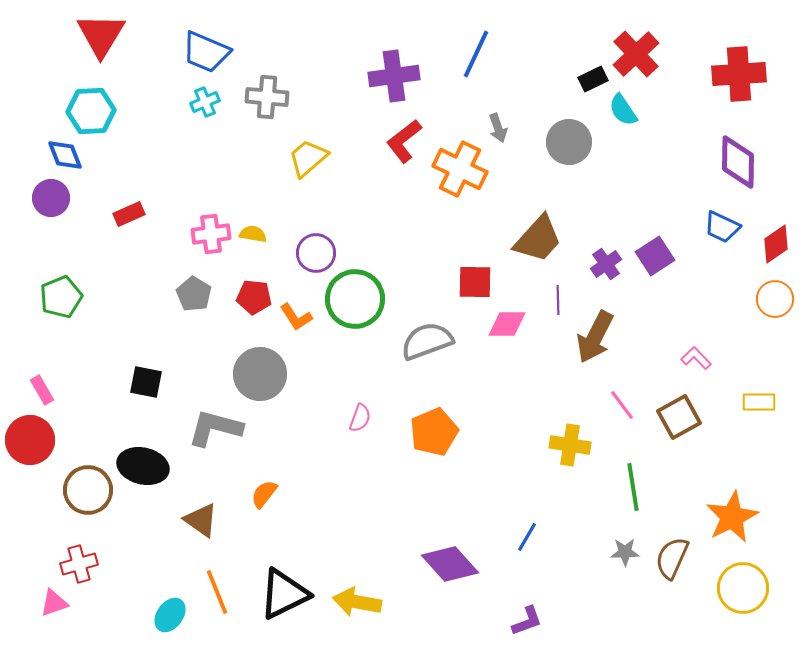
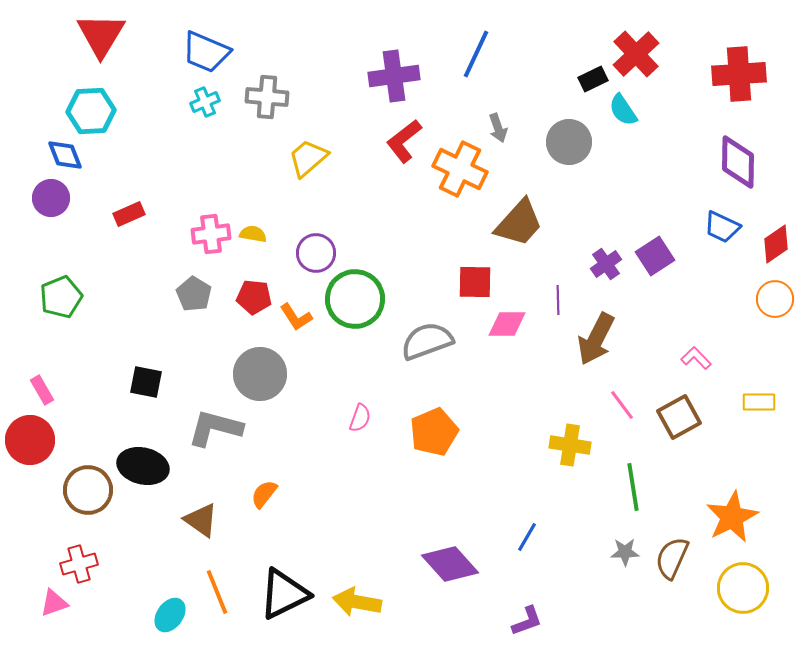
brown trapezoid at (538, 239): moved 19 px left, 16 px up
brown arrow at (595, 337): moved 1 px right, 2 px down
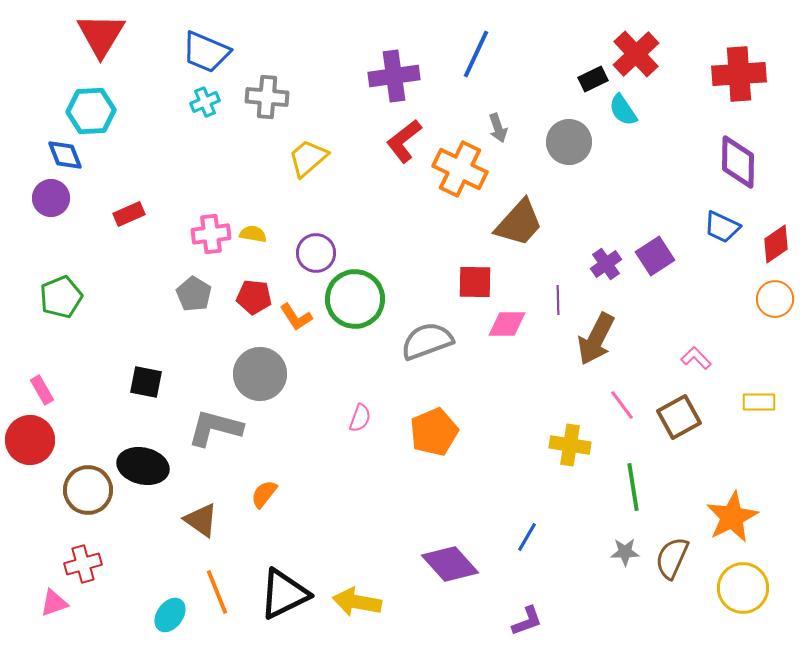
red cross at (79, 564): moved 4 px right
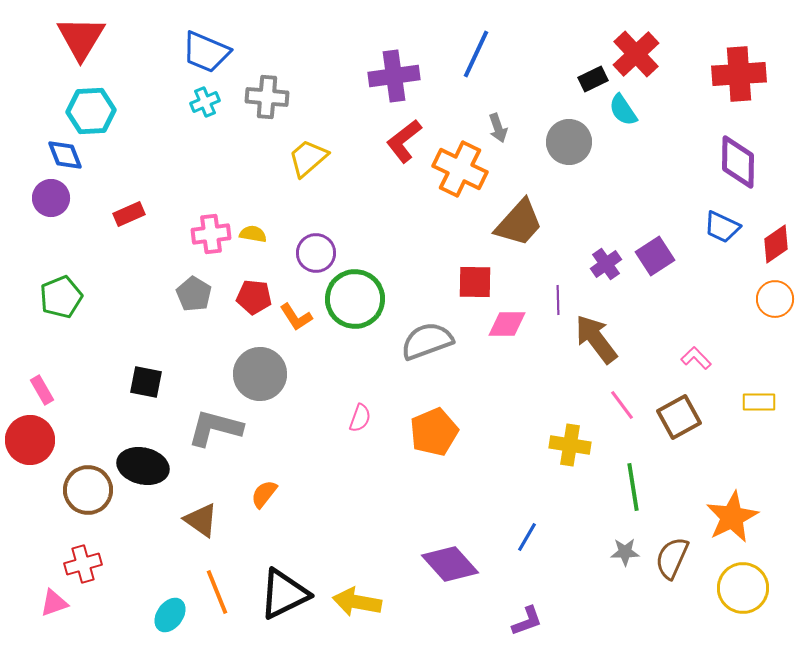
red triangle at (101, 35): moved 20 px left, 3 px down
brown arrow at (596, 339): rotated 116 degrees clockwise
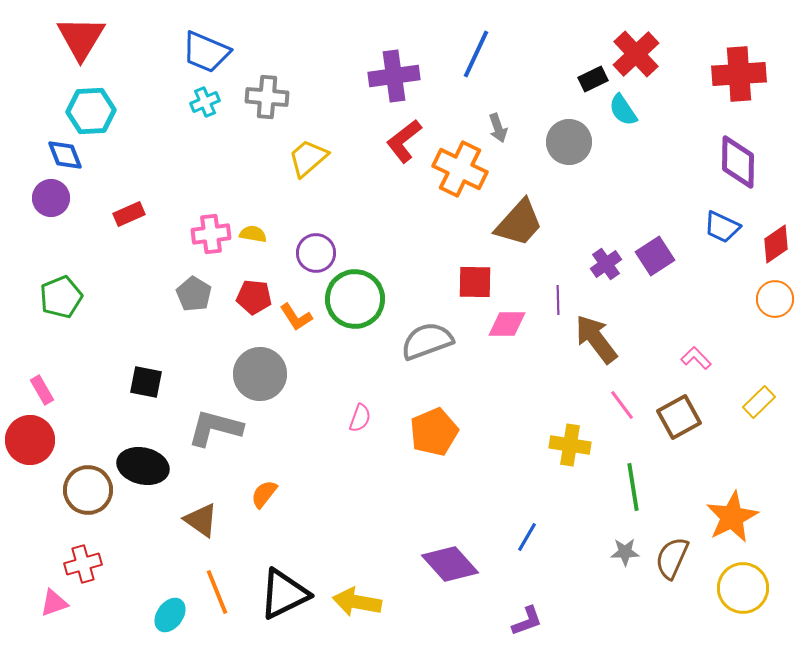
yellow rectangle at (759, 402): rotated 44 degrees counterclockwise
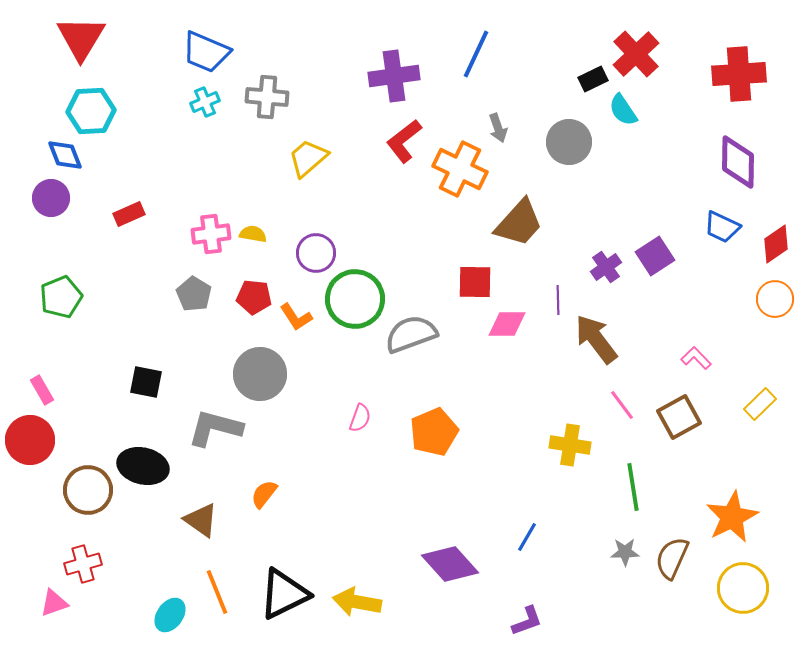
purple cross at (606, 264): moved 3 px down
gray semicircle at (427, 341): moved 16 px left, 7 px up
yellow rectangle at (759, 402): moved 1 px right, 2 px down
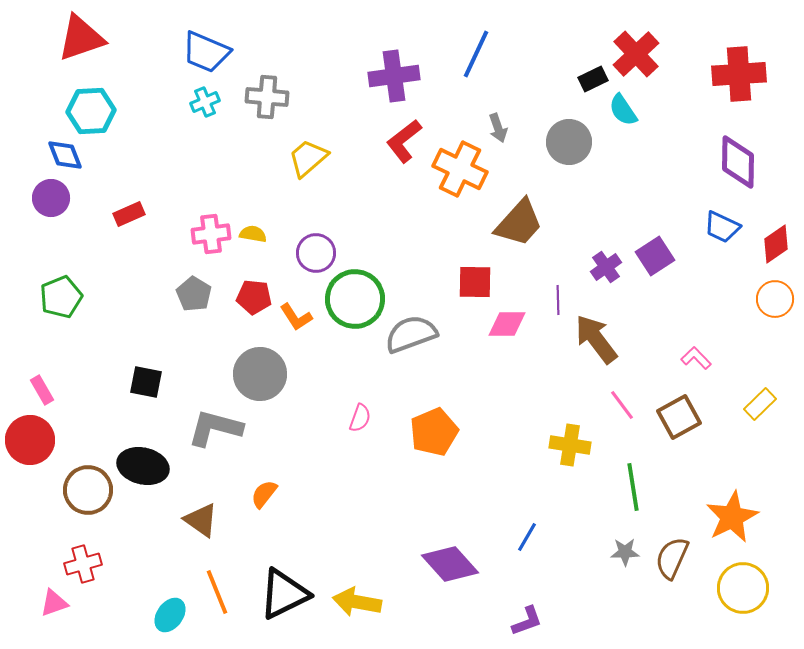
red triangle at (81, 38): rotated 40 degrees clockwise
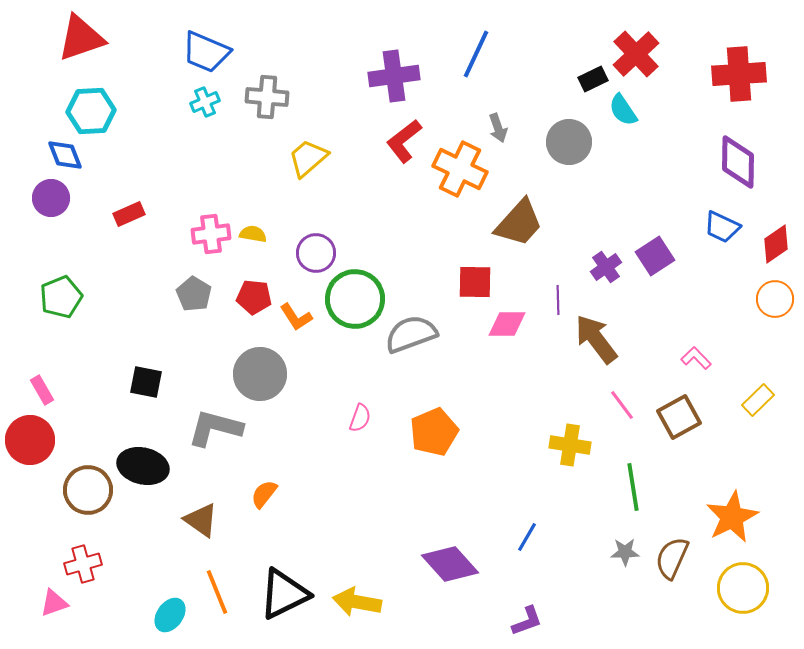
yellow rectangle at (760, 404): moved 2 px left, 4 px up
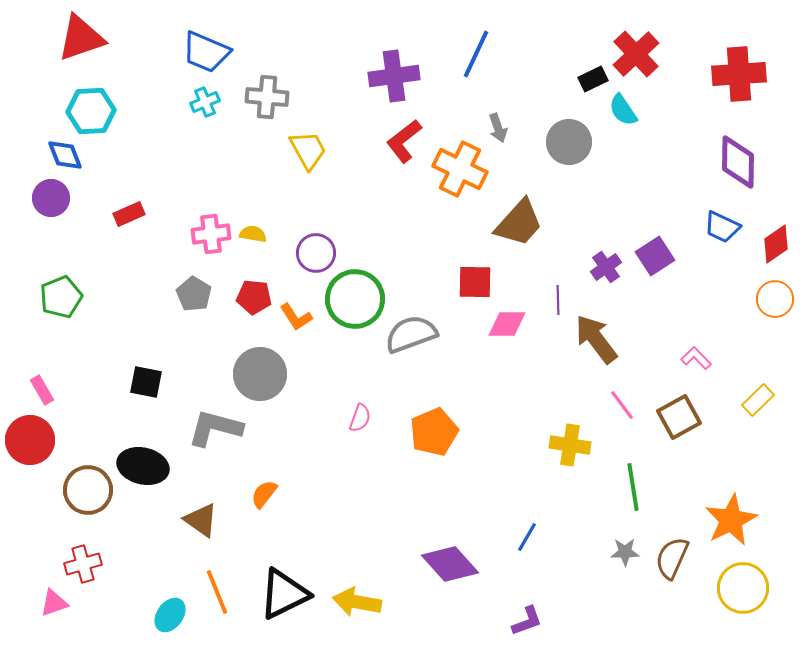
yellow trapezoid at (308, 158): moved 8 px up; rotated 102 degrees clockwise
orange star at (732, 517): moved 1 px left, 3 px down
